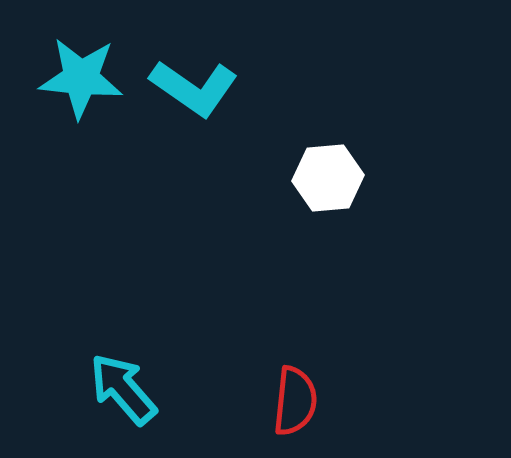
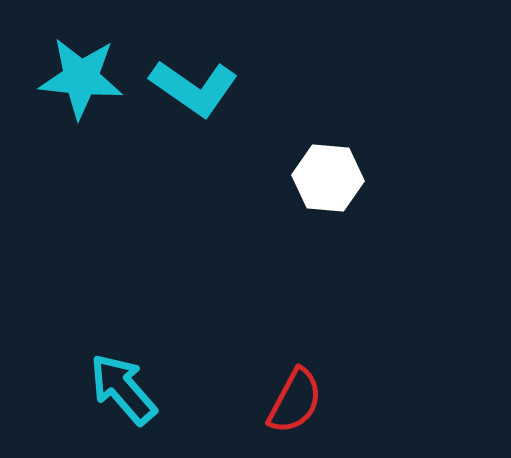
white hexagon: rotated 10 degrees clockwise
red semicircle: rotated 22 degrees clockwise
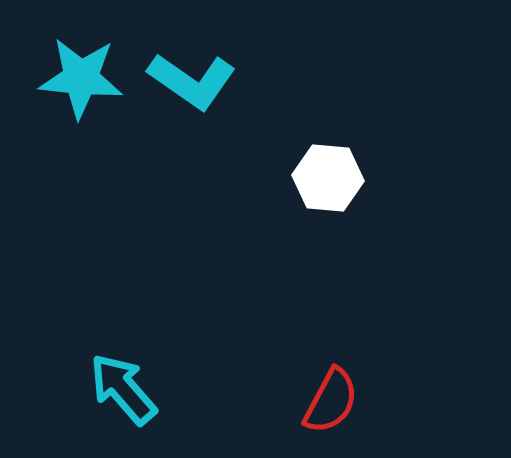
cyan L-shape: moved 2 px left, 7 px up
red semicircle: moved 36 px right
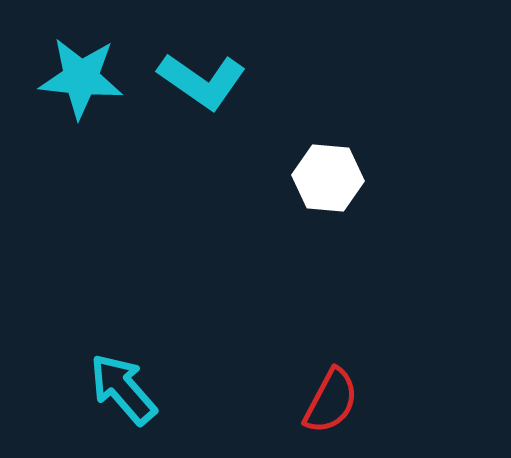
cyan L-shape: moved 10 px right
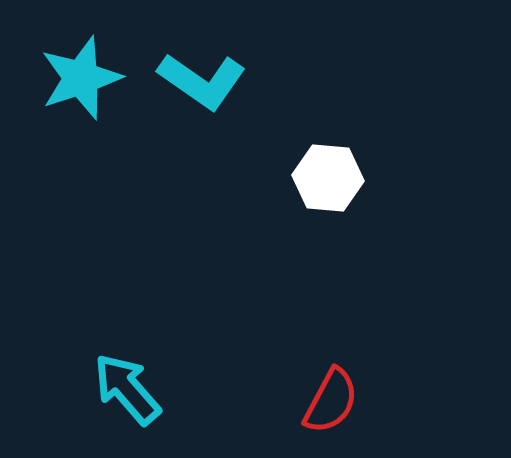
cyan star: rotated 24 degrees counterclockwise
cyan arrow: moved 4 px right
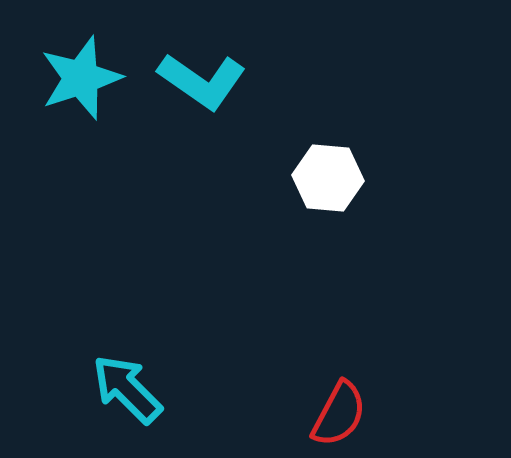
cyan arrow: rotated 4 degrees counterclockwise
red semicircle: moved 8 px right, 13 px down
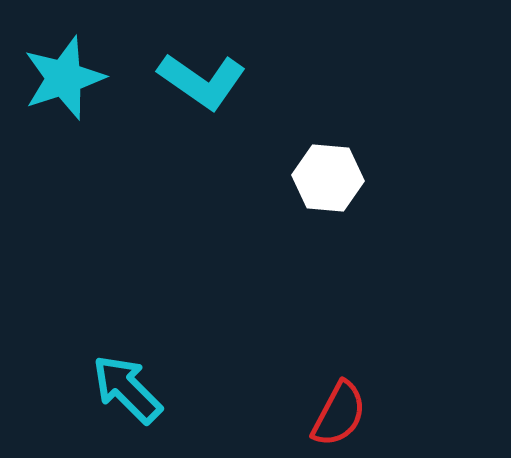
cyan star: moved 17 px left
